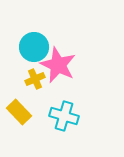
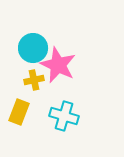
cyan circle: moved 1 px left, 1 px down
yellow cross: moved 1 px left, 1 px down; rotated 12 degrees clockwise
yellow rectangle: rotated 65 degrees clockwise
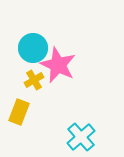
yellow cross: rotated 18 degrees counterclockwise
cyan cross: moved 17 px right, 21 px down; rotated 32 degrees clockwise
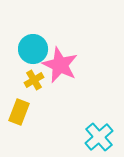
cyan circle: moved 1 px down
pink star: moved 2 px right
cyan cross: moved 18 px right
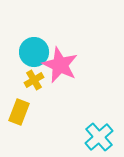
cyan circle: moved 1 px right, 3 px down
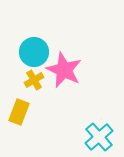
pink star: moved 4 px right, 5 px down
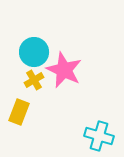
cyan cross: moved 1 px up; rotated 32 degrees counterclockwise
